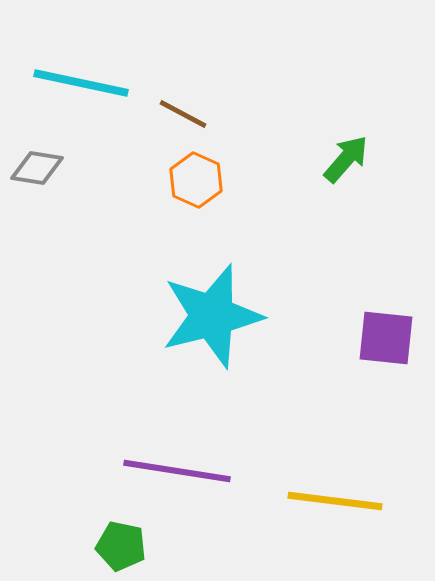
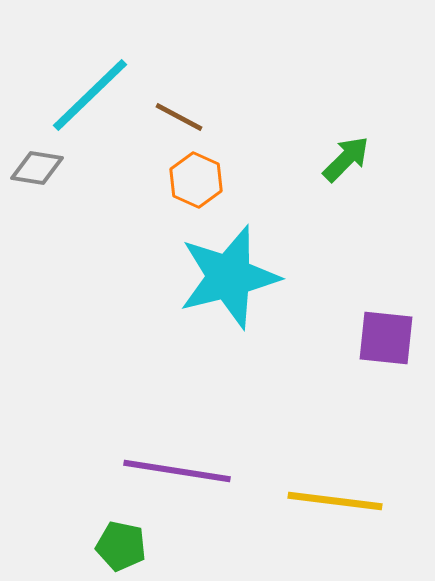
cyan line: moved 9 px right, 12 px down; rotated 56 degrees counterclockwise
brown line: moved 4 px left, 3 px down
green arrow: rotated 4 degrees clockwise
cyan star: moved 17 px right, 39 px up
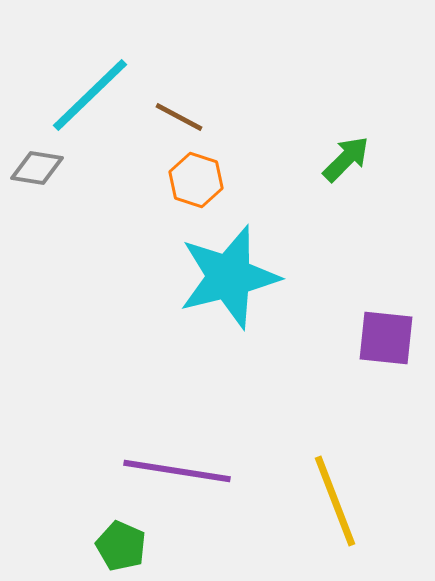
orange hexagon: rotated 6 degrees counterclockwise
yellow line: rotated 62 degrees clockwise
green pentagon: rotated 12 degrees clockwise
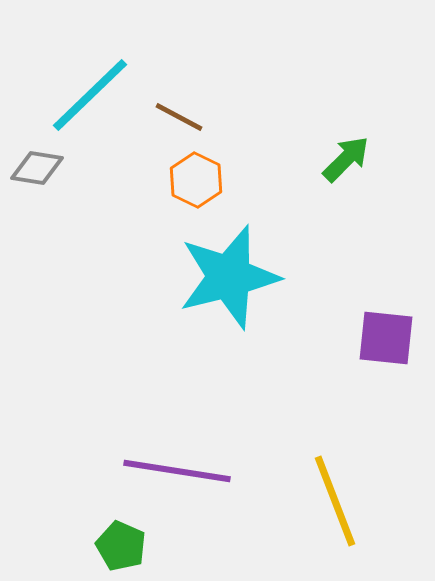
orange hexagon: rotated 8 degrees clockwise
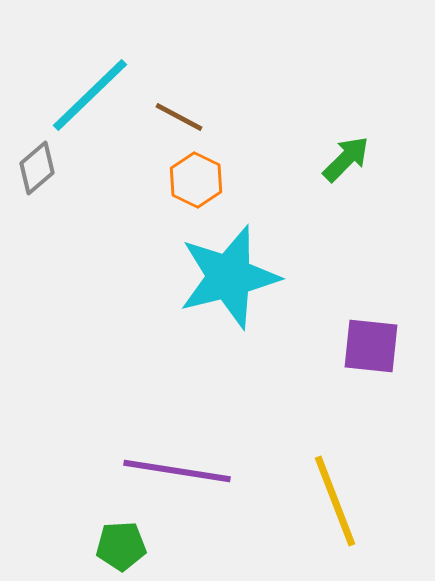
gray diamond: rotated 50 degrees counterclockwise
purple square: moved 15 px left, 8 px down
green pentagon: rotated 27 degrees counterclockwise
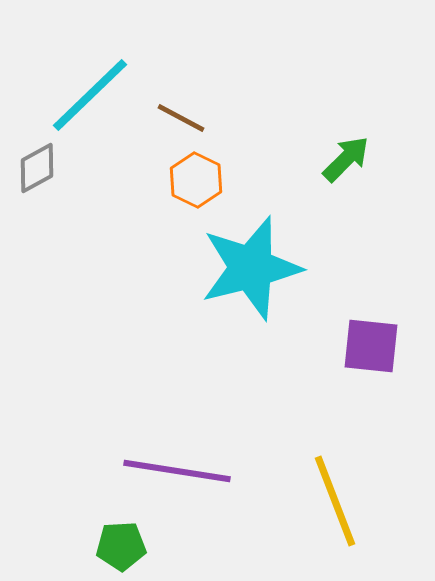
brown line: moved 2 px right, 1 px down
gray diamond: rotated 12 degrees clockwise
cyan star: moved 22 px right, 9 px up
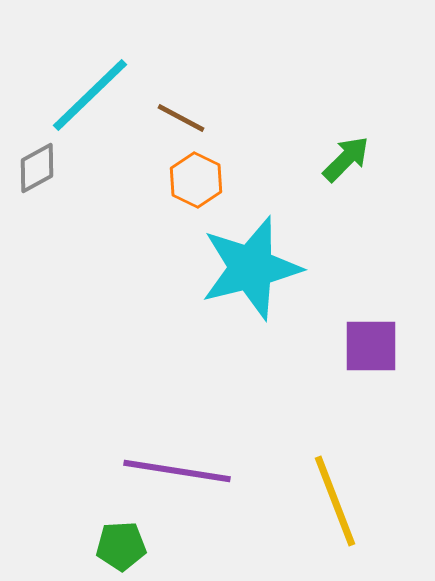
purple square: rotated 6 degrees counterclockwise
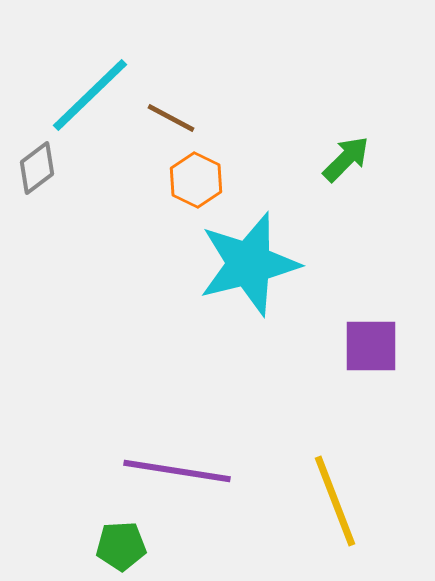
brown line: moved 10 px left
gray diamond: rotated 8 degrees counterclockwise
cyan star: moved 2 px left, 4 px up
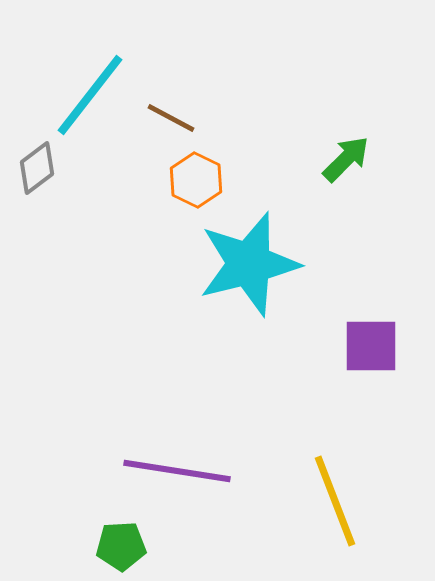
cyan line: rotated 8 degrees counterclockwise
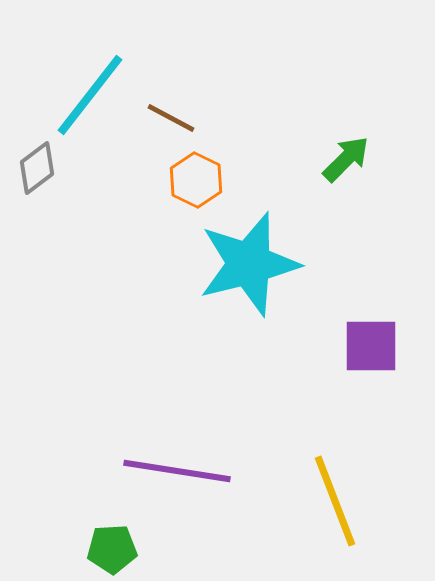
green pentagon: moved 9 px left, 3 px down
